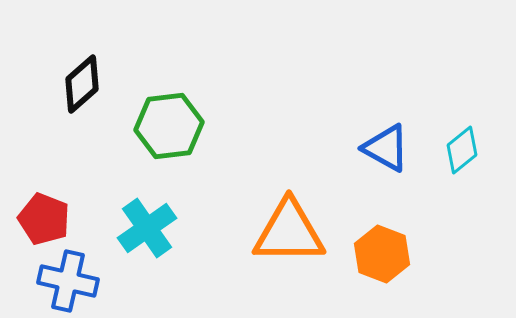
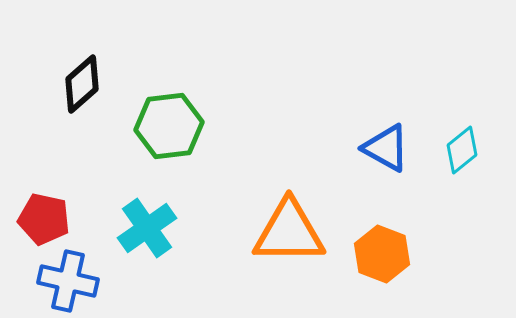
red pentagon: rotated 9 degrees counterclockwise
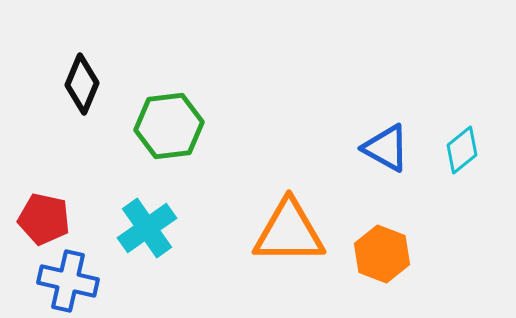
black diamond: rotated 26 degrees counterclockwise
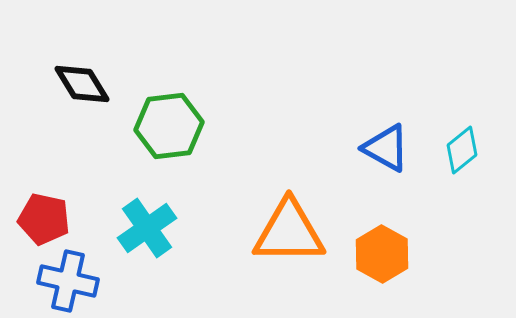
black diamond: rotated 54 degrees counterclockwise
orange hexagon: rotated 8 degrees clockwise
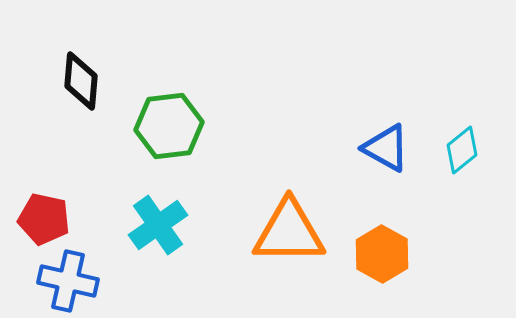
black diamond: moved 1 px left, 3 px up; rotated 36 degrees clockwise
cyan cross: moved 11 px right, 3 px up
